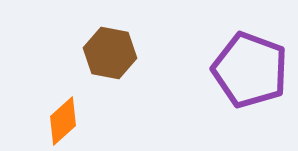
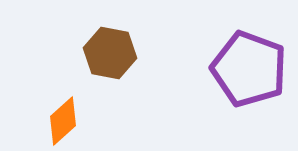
purple pentagon: moved 1 px left, 1 px up
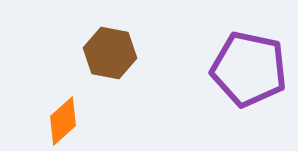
purple pentagon: rotated 8 degrees counterclockwise
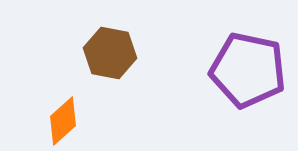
purple pentagon: moved 1 px left, 1 px down
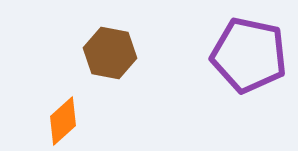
purple pentagon: moved 1 px right, 15 px up
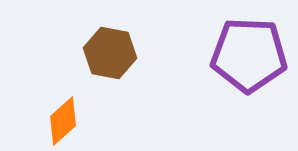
purple pentagon: rotated 10 degrees counterclockwise
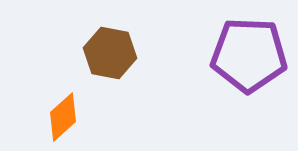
orange diamond: moved 4 px up
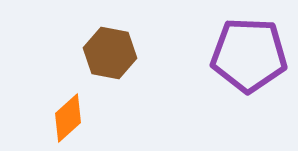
orange diamond: moved 5 px right, 1 px down
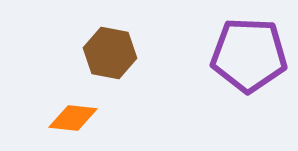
orange diamond: moved 5 px right; rotated 48 degrees clockwise
